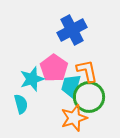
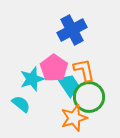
orange L-shape: moved 3 px left, 1 px up
cyan trapezoid: moved 2 px left, 1 px up; rotated 130 degrees clockwise
cyan semicircle: rotated 36 degrees counterclockwise
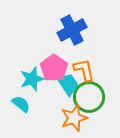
cyan trapezoid: moved 1 px left, 1 px up
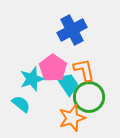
pink pentagon: moved 1 px left
orange star: moved 2 px left
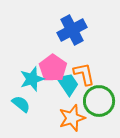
orange L-shape: moved 4 px down
green circle: moved 10 px right, 4 px down
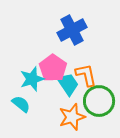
orange L-shape: moved 2 px right, 1 px down
orange star: moved 1 px up
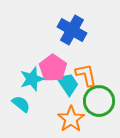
blue cross: rotated 32 degrees counterclockwise
orange star: moved 1 px left, 2 px down; rotated 16 degrees counterclockwise
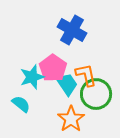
cyan star: moved 2 px up
cyan trapezoid: moved 1 px left
green circle: moved 3 px left, 7 px up
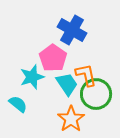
pink pentagon: moved 10 px up
cyan semicircle: moved 3 px left
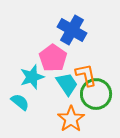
cyan semicircle: moved 2 px right, 2 px up
